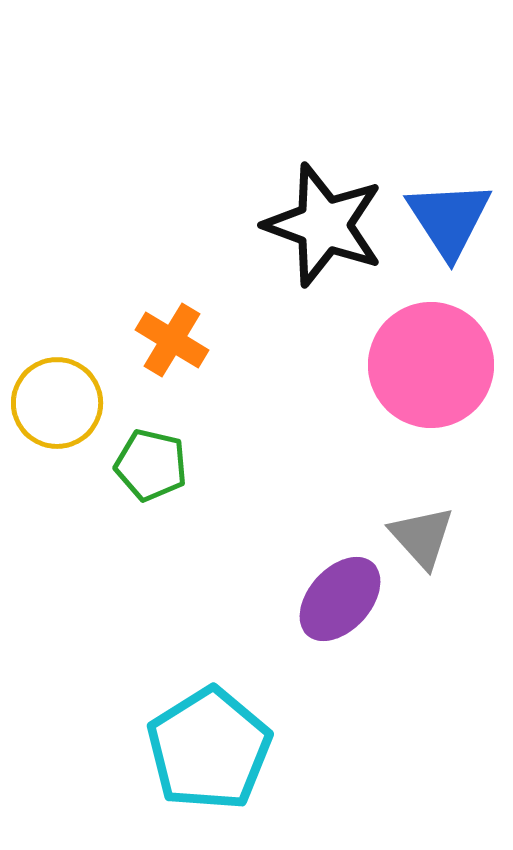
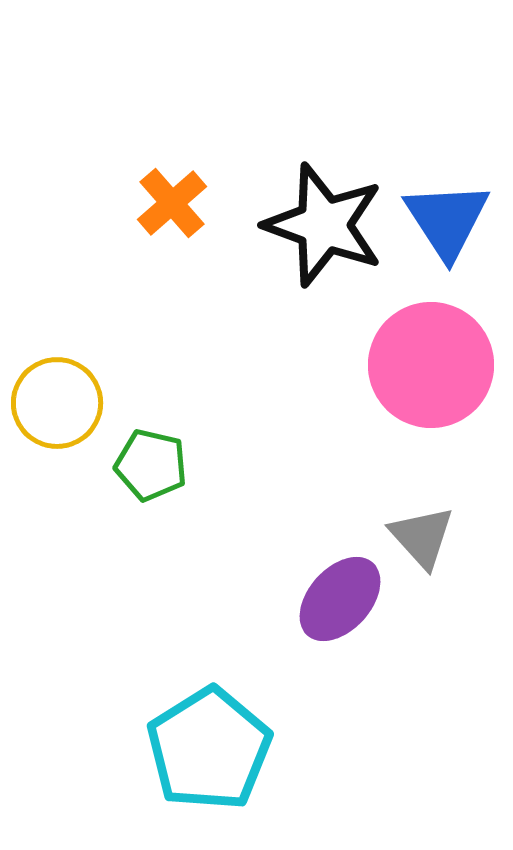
blue triangle: moved 2 px left, 1 px down
orange cross: moved 137 px up; rotated 18 degrees clockwise
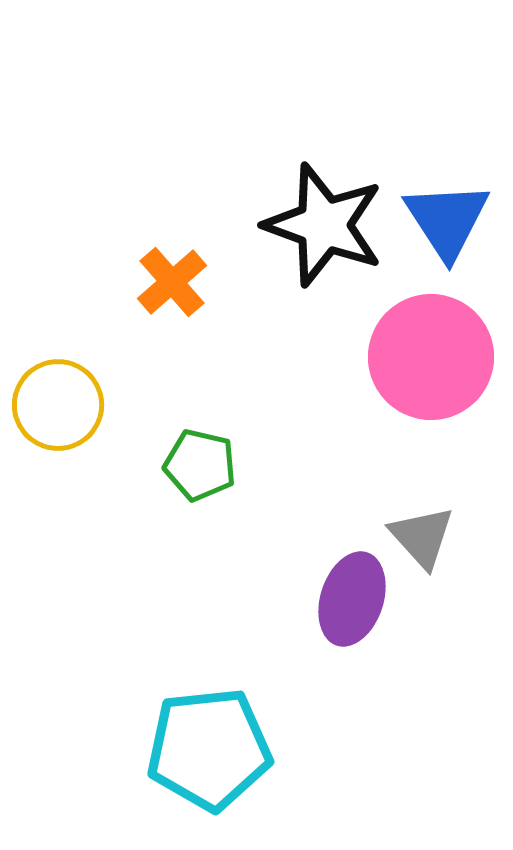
orange cross: moved 79 px down
pink circle: moved 8 px up
yellow circle: moved 1 px right, 2 px down
green pentagon: moved 49 px right
purple ellipse: moved 12 px right; rotated 24 degrees counterclockwise
cyan pentagon: rotated 26 degrees clockwise
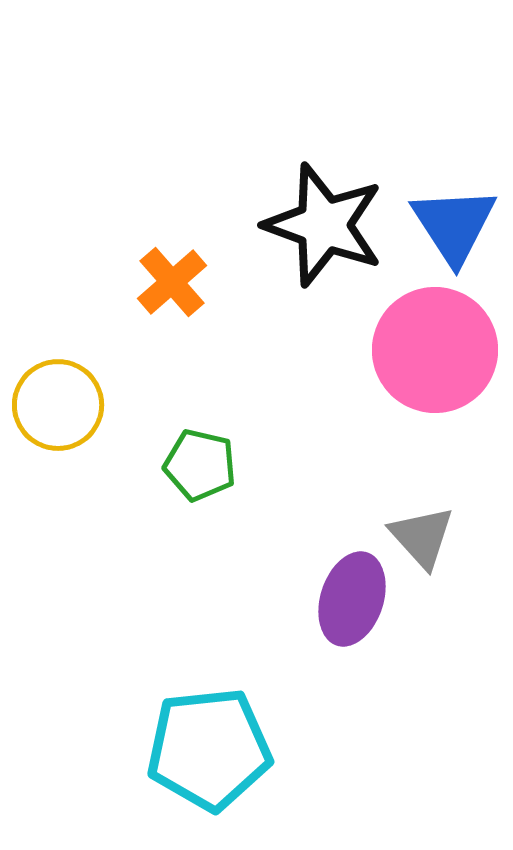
blue triangle: moved 7 px right, 5 px down
pink circle: moved 4 px right, 7 px up
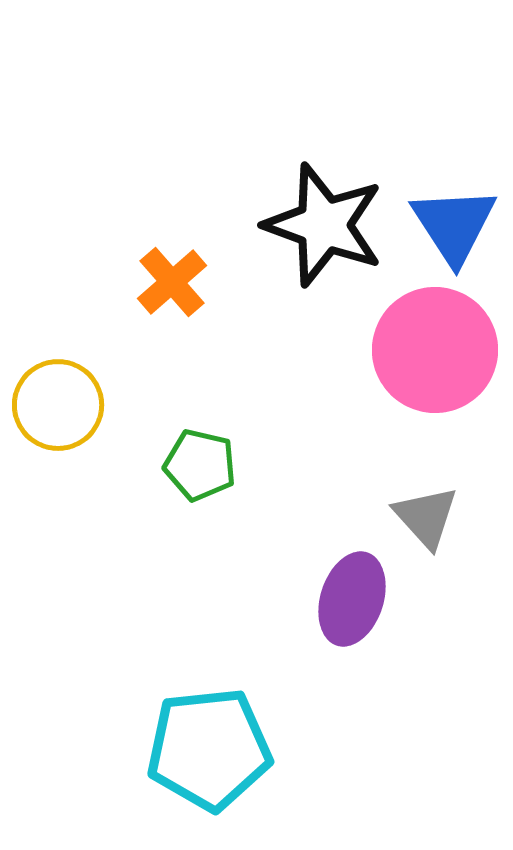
gray triangle: moved 4 px right, 20 px up
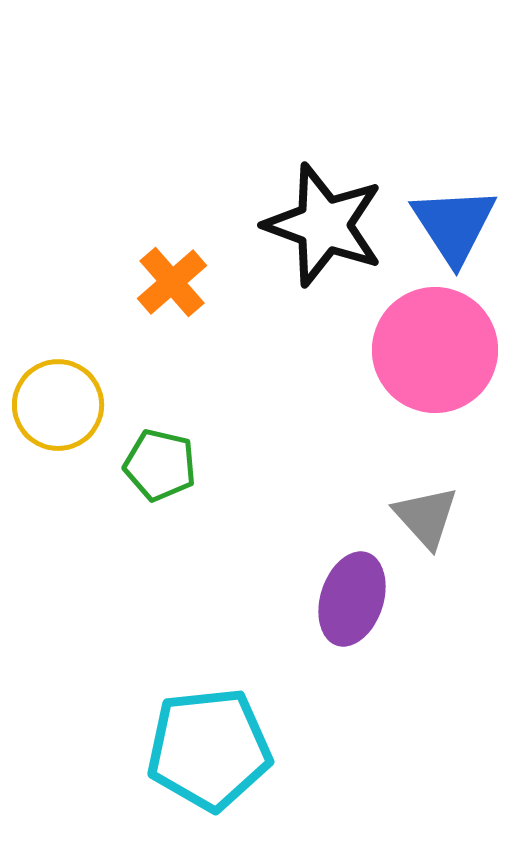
green pentagon: moved 40 px left
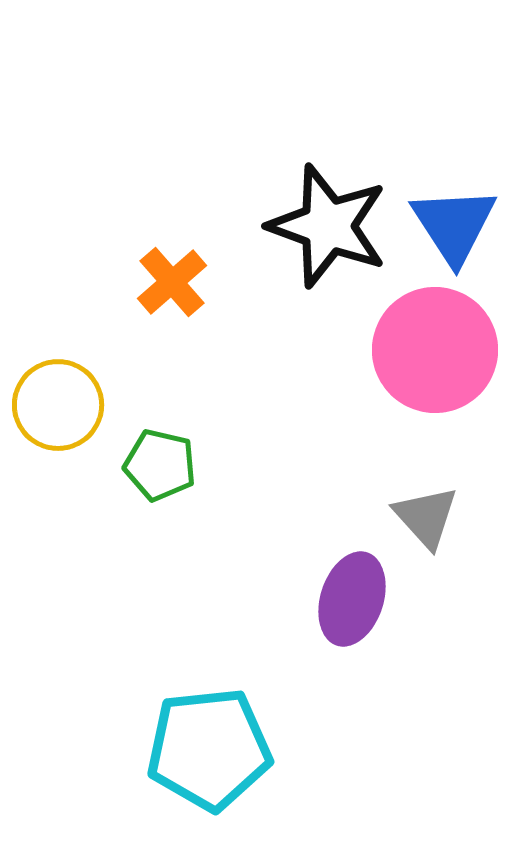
black star: moved 4 px right, 1 px down
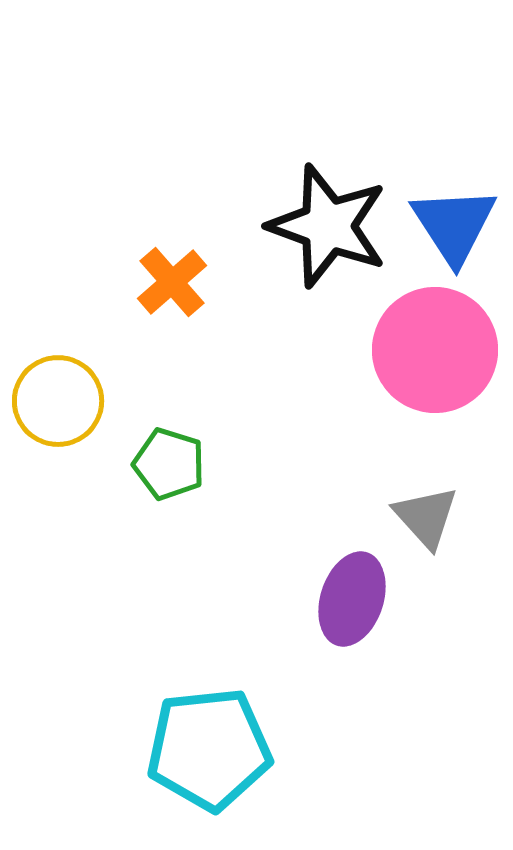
yellow circle: moved 4 px up
green pentagon: moved 9 px right, 1 px up; rotated 4 degrees clockwise
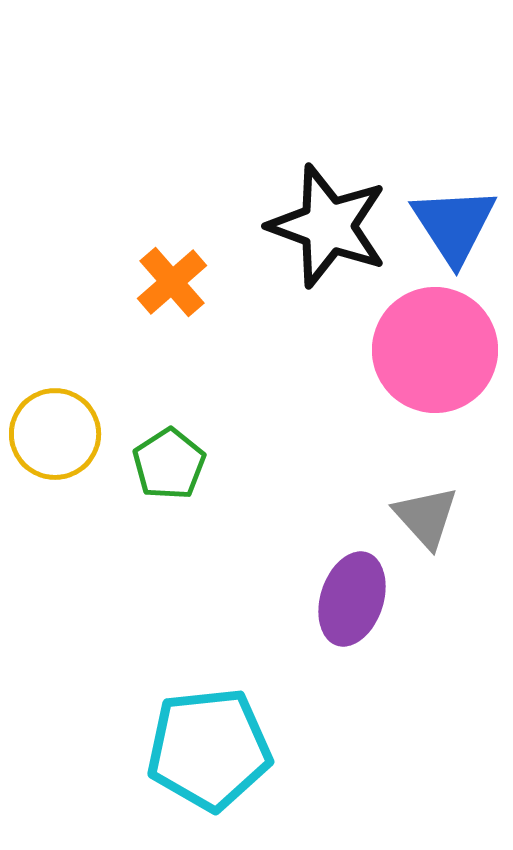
yellow circle: moved 3 px left, 33 px down
green pentagon: rotated 22 degrees clockwise
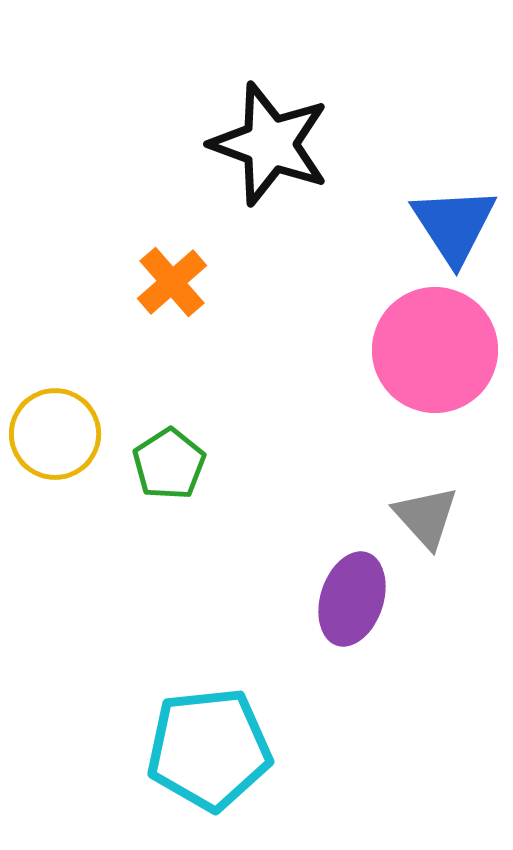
black star: moved 58 px left, 82 px up
